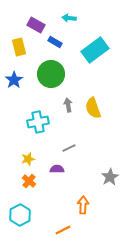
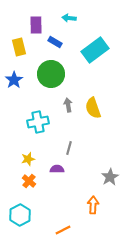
purple rectangle: rotated 60 degrees clockwise
gray line: rotated 48 degrees counterclockwise
orange arrow: moved 10 px right
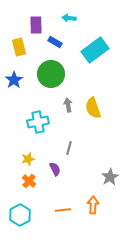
purple semicircle: moved 2 px left; rotated 64 degrees clockwise
orange line: moved 20 px up; rotated 21 degrees clockwise
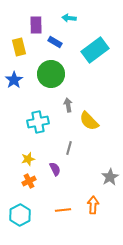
yellow semicircle: moved 4 px left, 13 px down; rotated 25 degrees counterclockwise
orange cross: rotated 24 degrees clockwise
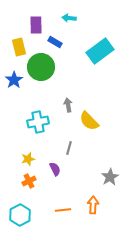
cyan rectangle: moved 5 px right, 1 px down
green circle: moved 10 px left, 7 px up
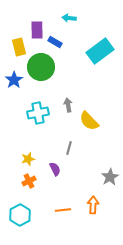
purple rectangle: moved 1 px right, 5 px down
cyan cross: moved 9 px up
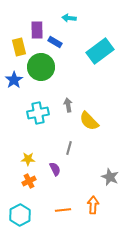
yellow star: rotated 16 degrees clockwise
gray star: rotated 18 degrees counterclockwise
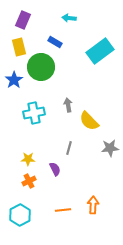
purple rectangle: moved 14 px left, 10 px up; rotated 24 degrees clockwise
cyan cross: moved 4 px left
gray star: moved 29 px up; rotated 30 degrees counterclockwise
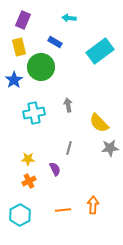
yellow semicircle: moved 10 px right, 2 px down
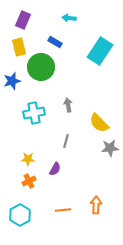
cyan rectangle: rotated 20 degrees counterclockwise
blue star: moved 2 px left, 1 px down; rotated 18 degrees clockwise
gray line: moved 3 px left, 7 px up
purple semicircle: rotated 56 degrees clockwise
orange arrow: moved 3 px right
